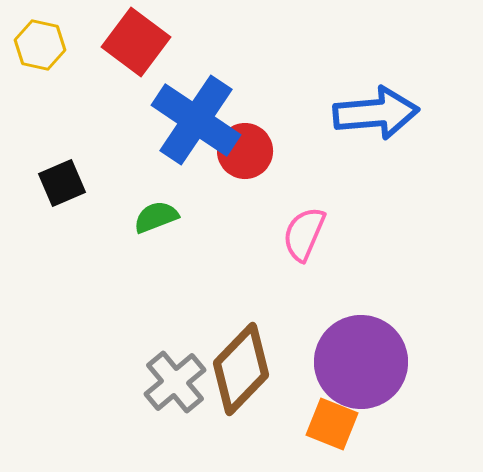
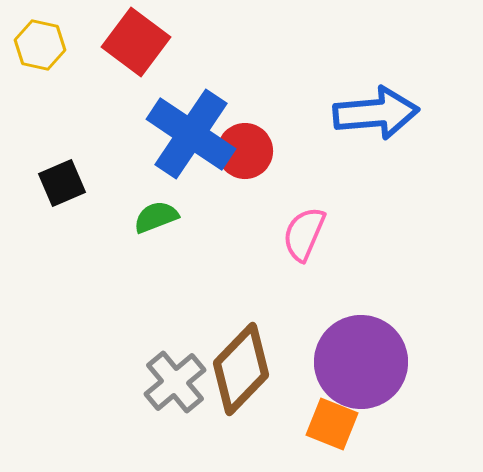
blue cross: moved 5 px left, 14 px down
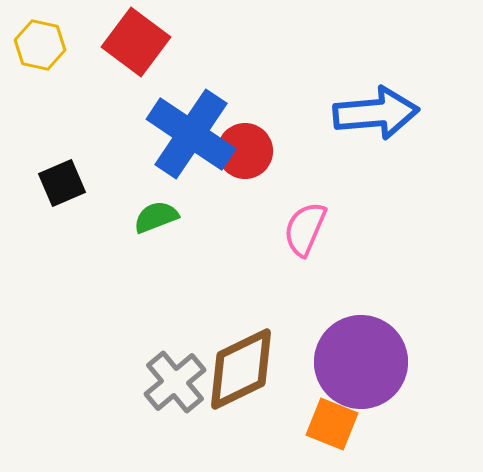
pink semicircle: moved 1 px right, 5 px up
brown diamond: rotated 20 degrees clockwise
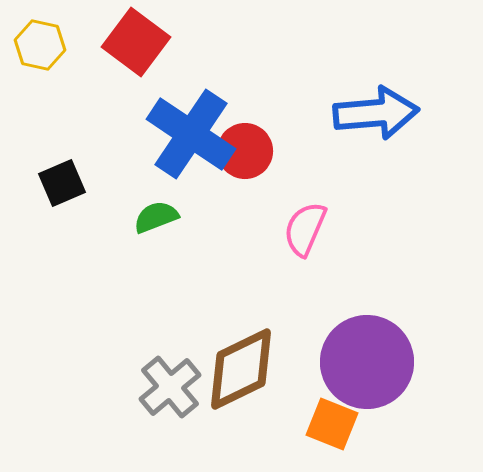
purple circle: moved 6 px right
gray cross: moved 5 px left, 5 px down
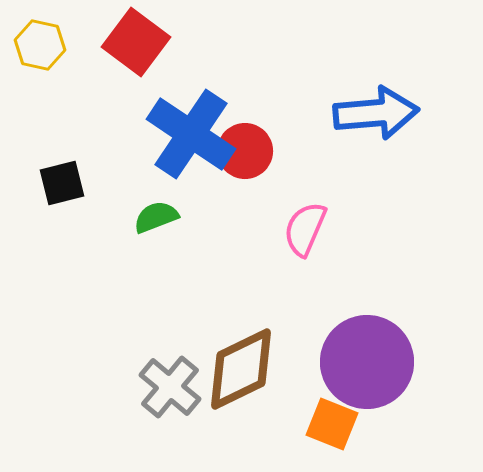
black square: rotated 9 degrees clockwise
gray cross: rotated 10 degrees counterclockwise
